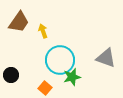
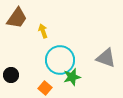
brown trapezoid: moved 2 px left, 4 px up
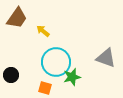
yellow arrow: rotated 32 degrees counterclockwise
cyan circle: moved 4 px left, 2 px down
orange square: rotated 24 degrees counterclockwise
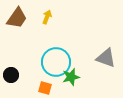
yellow arrow: moved 4 px right, 14 px up; rotated 72 degrees clockwise
green star: moved 1 px left
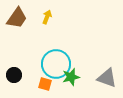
gray triangle: moved 1 px right, 20 px down
cyan circle: moved 2 px down
black circle: moved 3 px right
orange square: moved 4 px up
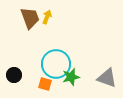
brown trapezoid: moved 13 px right; rotated 55 degrees counterclockwise
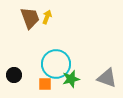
green star: moved 2 px down
orange square: rotated 16 degrees counterclockwise
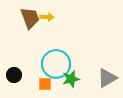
yellow arrow: rotated 72 degrees clockwise
gray triangle: rotated 50 degrees counterclockwise
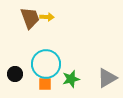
cyan circle: moved 10 px left
black circle: moved 1 px right, 1 px up
